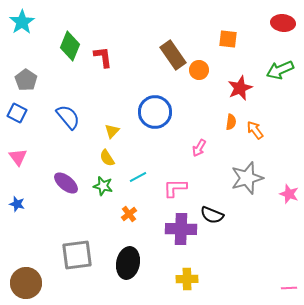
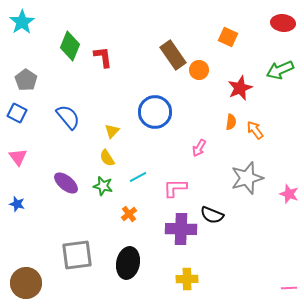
orange square: moved 2 px up; rotated 18 degrees clockwise
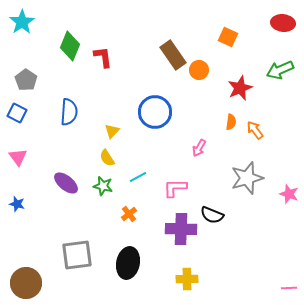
blue semicircle: moved 1 px right, 5 px up; rotated 44 degrees clockwise
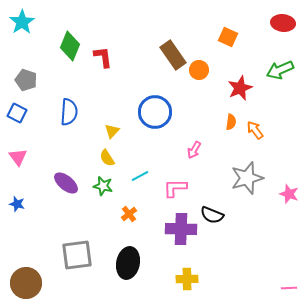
gray pentagon: rotated 15 degrees counterclockwise
pink arrow: moved 5 px left, 2 px down
cyan line: moved 2 px right, 1 px up
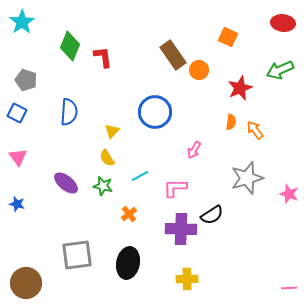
black semicircle: rotated 55 degrees counterclockwise
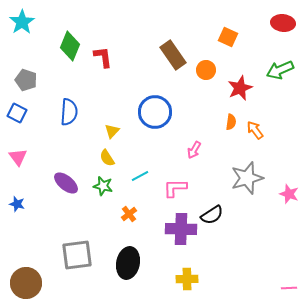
orange circle: moved 7 px right
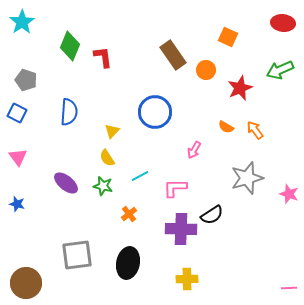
orange semicircle: moved 5 px left, 5 px down; rotated 112 degrees clockwise
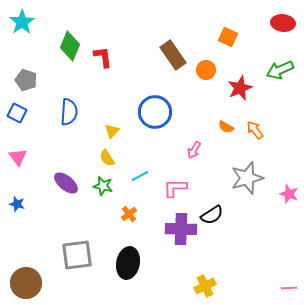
yellow cross: moved 18 px right, 7 px down; rotated 25 degrees counterclockwise
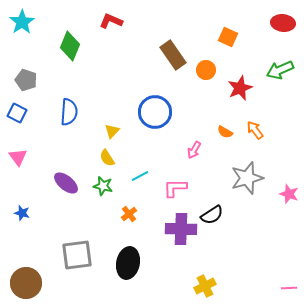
red L-shape: moved 8 px right, 36 px up; rotated 60 degrees counterclockwise
orange semicircle: moved 1 px left, 5 px down
blue star: moved 5 px right, 9 px down
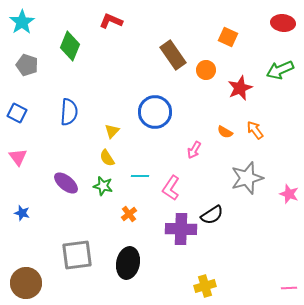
gray pentagon: moved 1 px right, 15 px up
cyan line: rotated 30 degrees clockwise
pink L-shape: moved 4 px left; rotated 55 degrees counterclockwise
yellow cross: rotated 10 degrees clockwise
